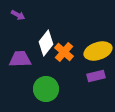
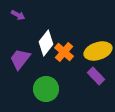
purple trapezoid: rotated 50 degrees counterclockwise
purple rectangle: rotated 60 degrees clockwise
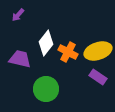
purple arrow: rotated 104 degrees clockwise
orange cross: moved 4 px right; rotated 12 degrees counterclockwise
purple trapezoid: rotated 65 degrees clockwise
purple rectangle: moved 2 px right, 1 px down; rotated 12 degrees counterclockwise
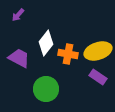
orange cross: moved 2 px down; rotated 18 degrees counterclockwise
purple trapezoid: moved 1 px left, 1 px up; rotated 15 degrees clockwise
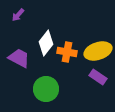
orange cross: moved 1 px left, 2 px up
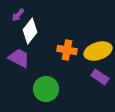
white diamond: moved 16 px left, 12 px up
orange cross: moved 2 px up
purple rectangle: moved 2 px right
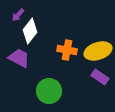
green circle: moved 3 px right, 2 px down
